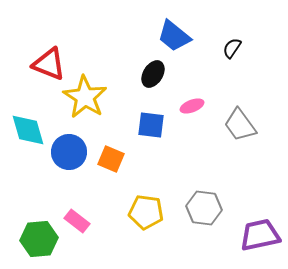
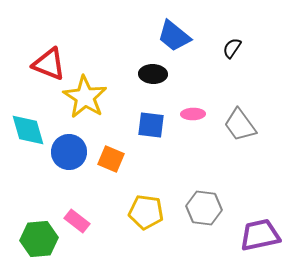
black ellipse: rotated 60 degrees clockwise
pink ellipse: moved 1 px right, 8 px down; rotated 20 degrees clockwise
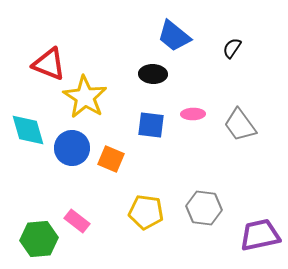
blue circle: moved 3 px right, 4 px up
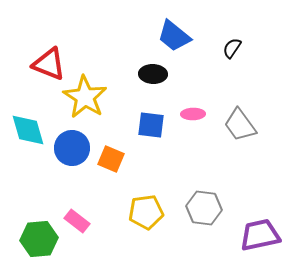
yellow pentagon: rotated 16 degrees counterclockwise
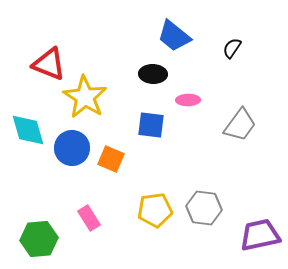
pink ellipse: moved 5 px left, 14 px up
gray trapezoid: rotated 108 degrees counterclockwise
yellow pentagon: moved 9 px right, 2 px up
pink rectangle: moved 12 px right, 3 px up; rotated 20 degrees clockwise
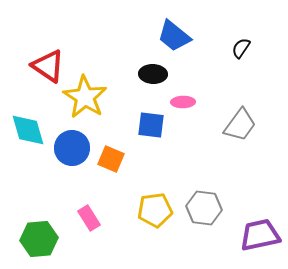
black semicircle: moved 9 px right
red triangle: moved 1 px left, 2 px down; rotated 12 degrees clockwise
pink ellipse: moved 5 px left, 2 px down
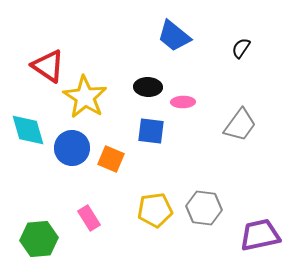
black ellipse: moved 5 px left, 13 px down
blue square: moved 6 px down
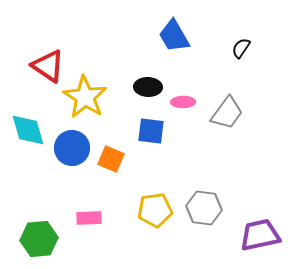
blue trapezoid: rotated 21 degrees clockwise
gray trapezoid: moved 13 px left, 12 px up
pink rectangle: rotated 60 degrees counterclockwise
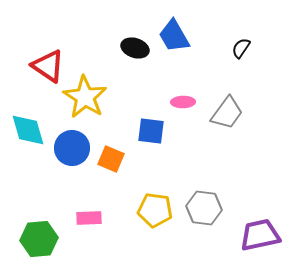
black ellipse: moved 13 px left, 39 px up; rotated 16 degrees clockwise
yellow pentagon: rotated 16 degrees clockwise
